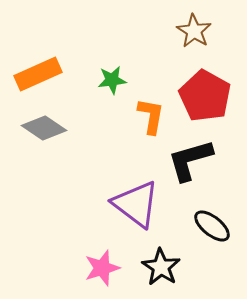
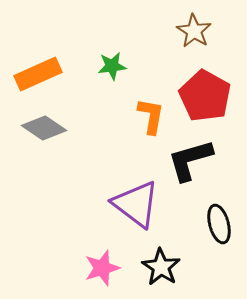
green star: moved 14 px up
black ellipse: moved 7 px right, 2 px up; rotated 36 degrees clockwise
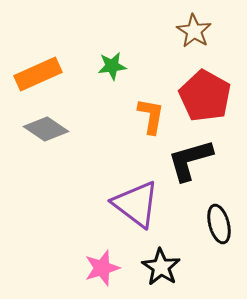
gray diamond: moved 2 px right, 1 px down
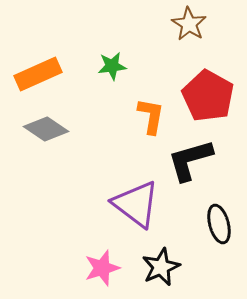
brown star: moved 5 px left, 7 px up
red pentagon: moved 3 px right
black star: rotated 15 degrees clockwise
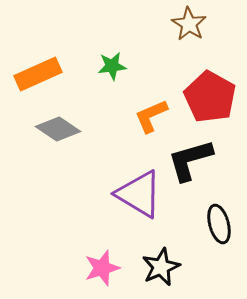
red pentagon: moved 2 px right, 1 px down
orange L-shape: rotated 123 degrees counterclockwise
gray diamond: moved 12 px right
purple triangle: moved 3 px right, 10 px up; rotated 6 degrees counterclockwise
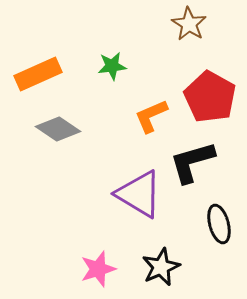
black L-shape: moved 2 px right, 2 px down
pink star: moved 4 px left, 1 px down
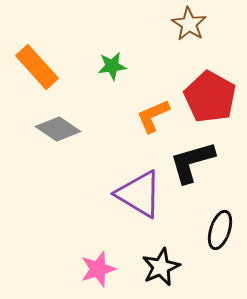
orange rectangle: moved 1 px left, 7 px up; rotated 72 degrees clockwise
orange L-shape: moved 2 px right
black ellipse: moved 1 px right, 6 px down; rotated 33 degrees clockwise
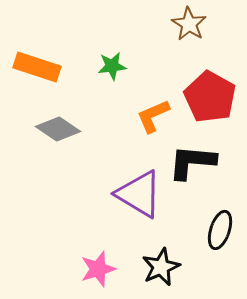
orange rectangle: rotated 30 degrees counterclockwise
black L-shape: rotated 21 degrees clockwise
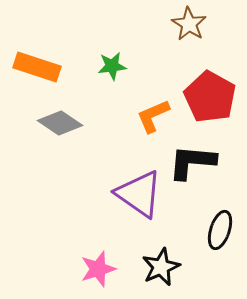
gray diamond: moved 2 px right, 6 px up
purple triangle: rotated 4 degrees clockwise
